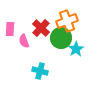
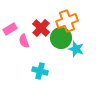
pink rectangle: rotated 56 degrees clockwise
cyan star: rotated 21 degrees counterclockwise
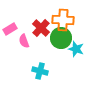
orange cross: moved 4 px left, 1 px up; rotated 25 degrees clockwise
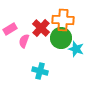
pink semicircle: rotated 40 degrees clockwise
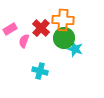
green circle: moved 3 px right
cyan star: moved 1 px left
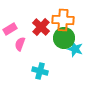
red cross: moved 1 px up
pink semicircle: moved 4 px left, 3 px down
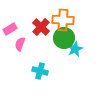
cyan star: rotated 28 degrees clockwise
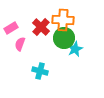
pink rectangle: moved 1 px right, 1 px up
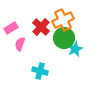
orange cross: rotated 30 degrees counterclockwise
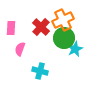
pink rectangle: rotated 56 degrees counterclockwise
pink semicircle: moved 5 px down
